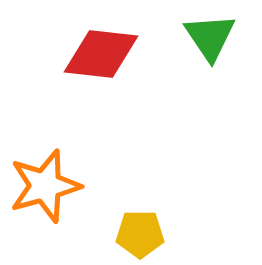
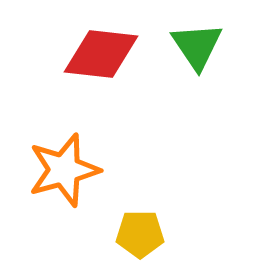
green triangle: moved 13 px left, 9 px down
orange star: moved 19 px right, 16 px up
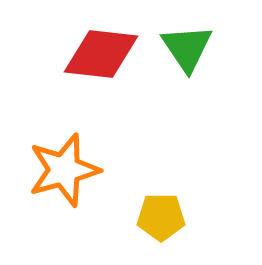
green triangle: moved 10 px left, 2 px down
yellow pentagon: moved 21 px right, 17 px up
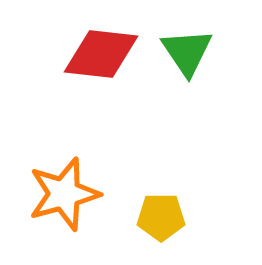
green triangle: moved 4 px down
orange star: moved 24 px down
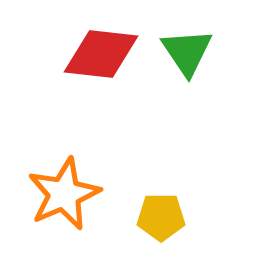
orange star: rotated 8 degrees counterclockwise
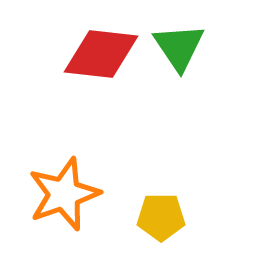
green triangle: moved 8 px left, 5 px up
orange star: rotated 4 degrees clockwise
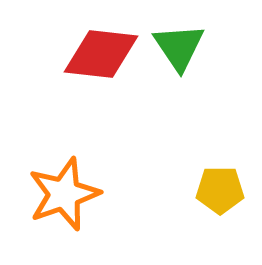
yellow pentagon: moved 59 px right, 27 px up
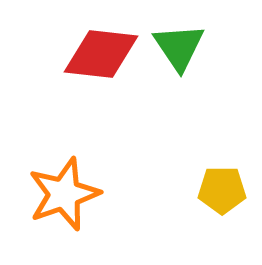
yellow pentagon: moved 2 px right
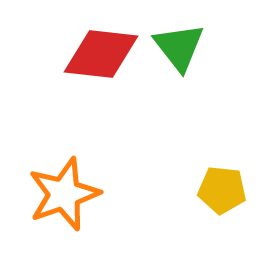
green triangle: rotated 4 degrees counterclockwise
yellow pentagon: rotated 6 degrees clockwise
